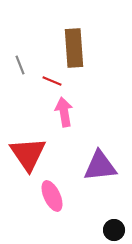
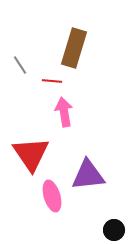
brown rectangle: rotated 21 degrees clockwise
gray line: rotated 12 degrees counterclockwise
red line: rotated 18 degrees counterclockwise
red triangle: moved 3 px right
purple triangle: moved 12 px left, 9 px down
pink ellipse: rotated 8 degrees clockwise
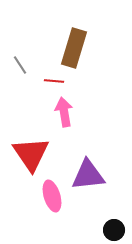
red line: moved 2 px right
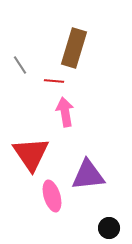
pink arrow: moved 1 px right
black circle: moved 5 px left, 2 px up
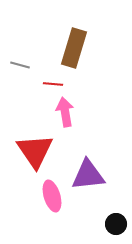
gray line: rotated 42 degrees counterclockwise
red line: moved 1 px left, 3 px down
red triangle: moved 4 px right, 3 px up
black circle: moved 7 px right, 4 px up
